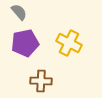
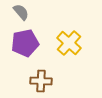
gray semicircle: moved 2 px right
yellow cross: rotated 15 degrees clockwise
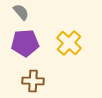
purple pentagon: rotated 8 degrees clockwise
brown cross: moved 8 px left
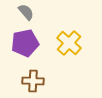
gray semicircle: moved 5 px right
purple pentagon: rotated 8 degrees counterclockwise
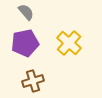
brown cross: rotated 20 degrees counterclockwise
